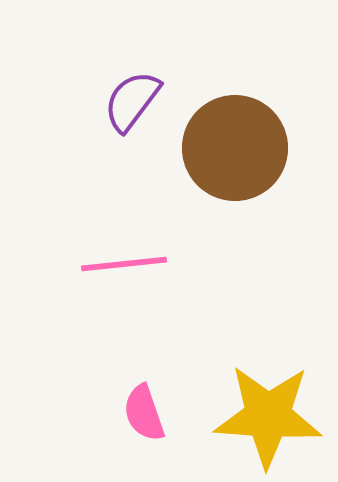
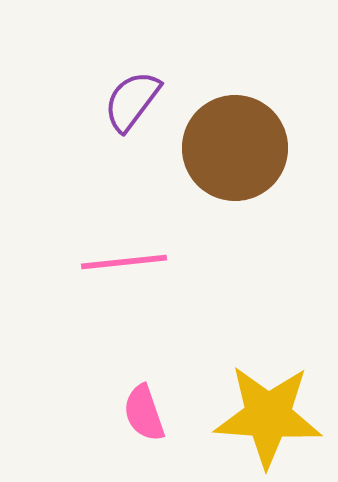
pink line: moved 2 px up
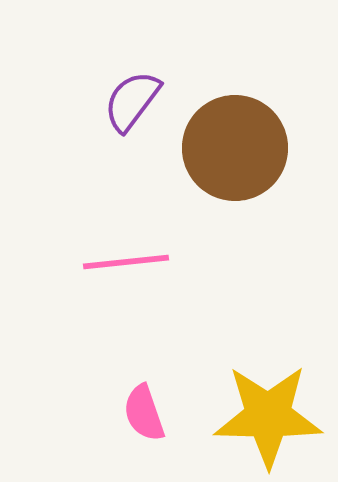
pink line: moved 2 px right
yellow star: rotated 3 degrees counterclockwise
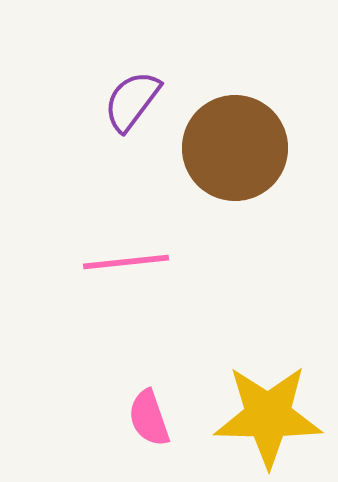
pink semicircle: moved 5 px right, 5 px down
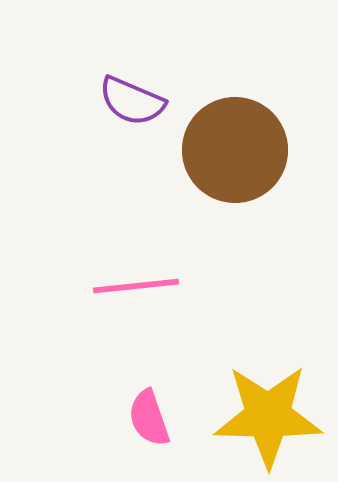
purple semicircle: rotated 104 degrees counterclockwise
brown circle: moved 2 px down
pink line: moved 10 px right, 24 px down
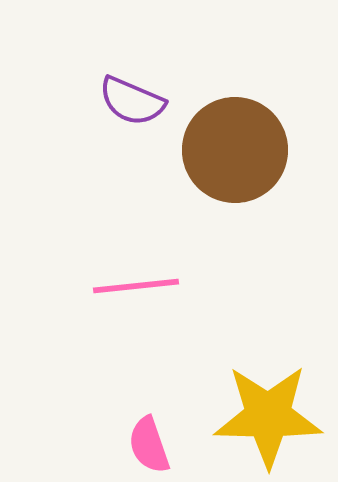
pink semicircle: moved 27 px down
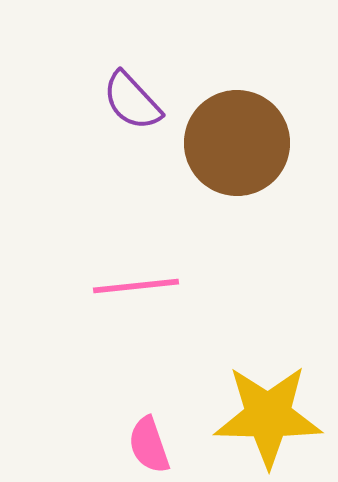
purple semicircle: rotated 24 degrees clockwise
brown circle: moved 2 px right, 7 px up
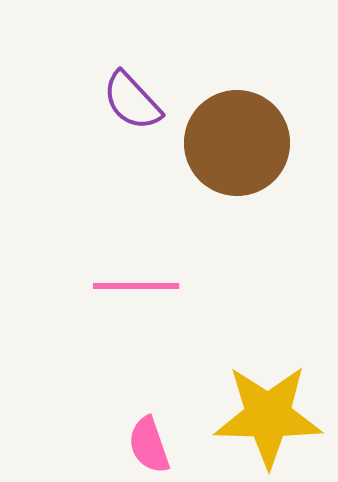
pink line: rotated 6 degrees clockwise
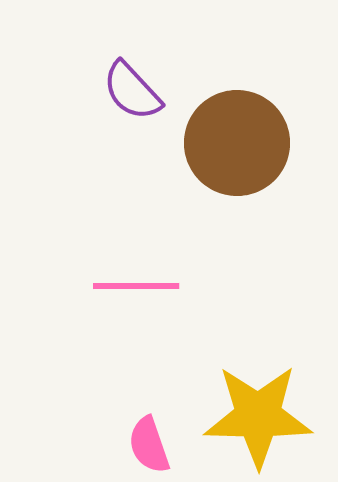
purple semicircle: moved 10 px up
yellow star: moved 10 px left
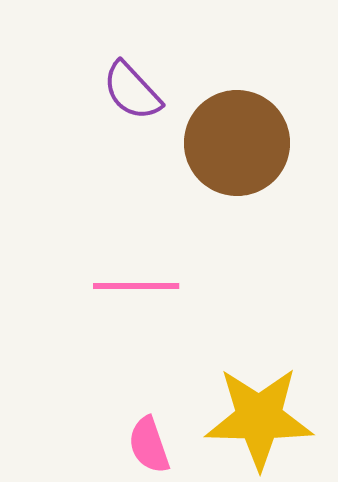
yellow star: moved 1 px right, 2 px down
